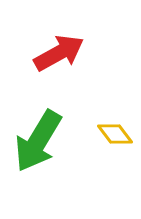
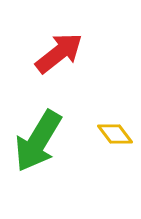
red arrow: rotated 9 degrees counterclockwise
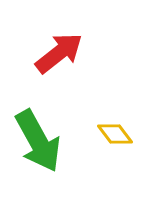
green arrow: rotated 60 degrees counterclockwise
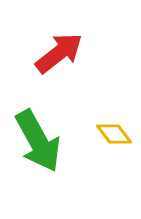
yellow diamond: moved 1 px left
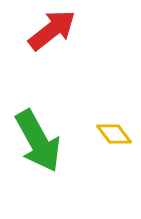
red arrow: moved 7 px left, 23 px up
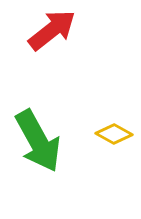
yellow diamond: rotated 24 degrees counterclockwise
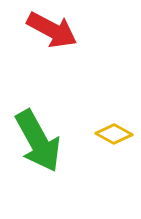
red arrow: rotated 66 degrees clockwise
